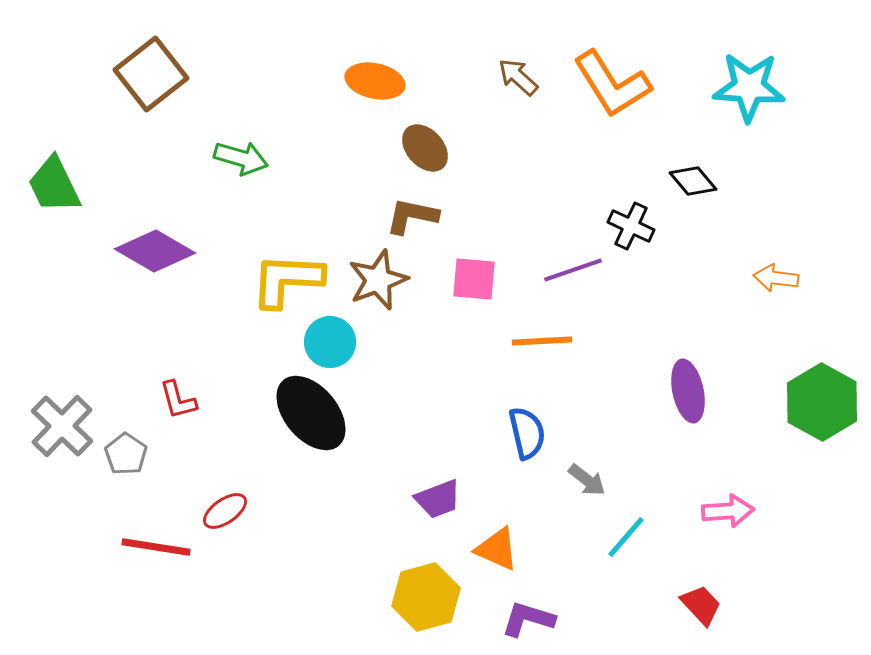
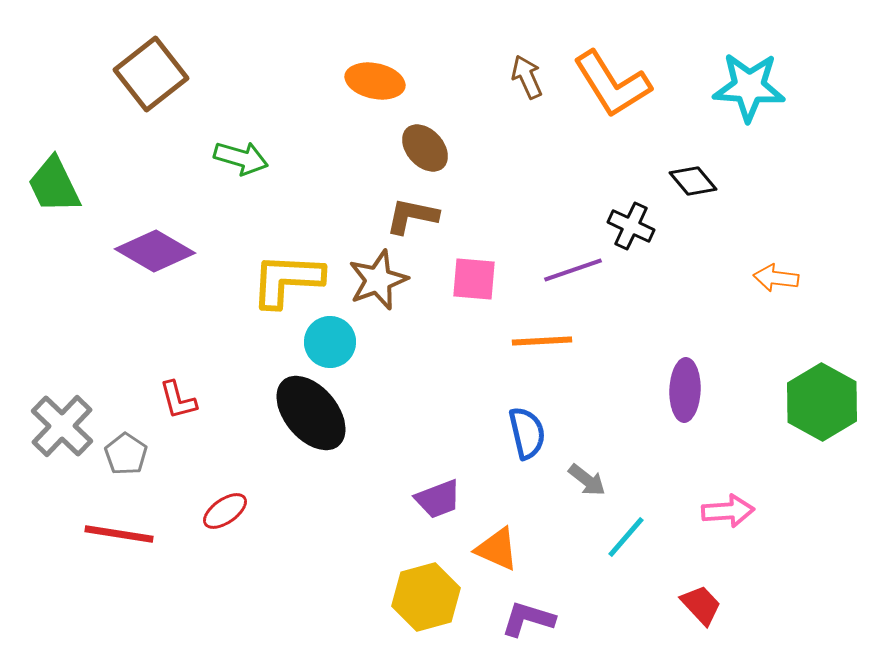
brown arrow: moved 9 px right; rotated 24 degrees clockwise
purple ellipse: moved 3 px left, 1 px up; rotated 14 degrees clockwise
red line: moved 37 px left, 13 px up
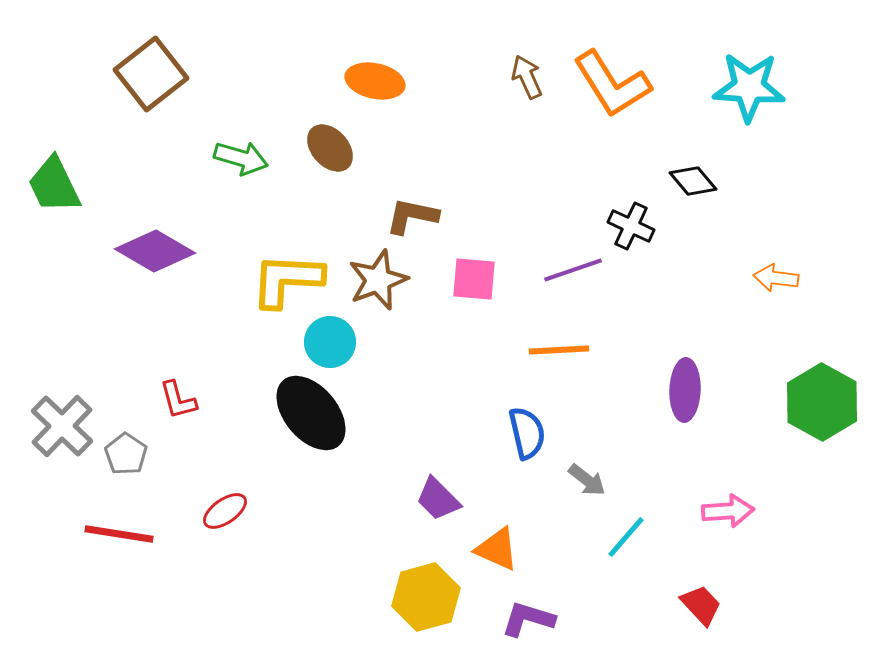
brown ellipse: moved 95 px left
orange line: moved 17 px right, 9 px down
purple trapezoid: rotated 66 degrees clockwise
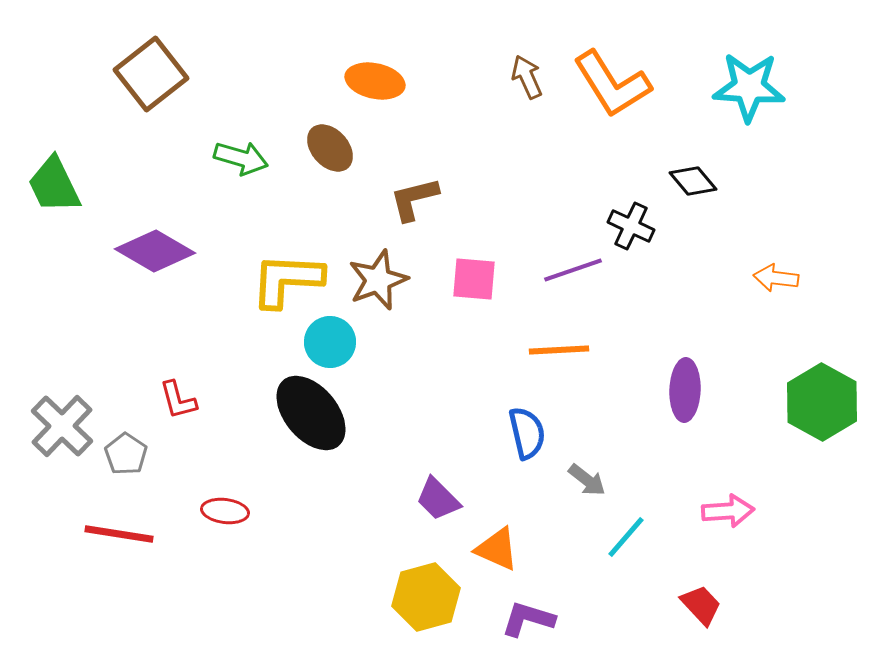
brown L-shape: moved 2 px right, 17 px up; rotated 26 degrees counterclockwise
red ellipse: rotated 42 degrees clockwise
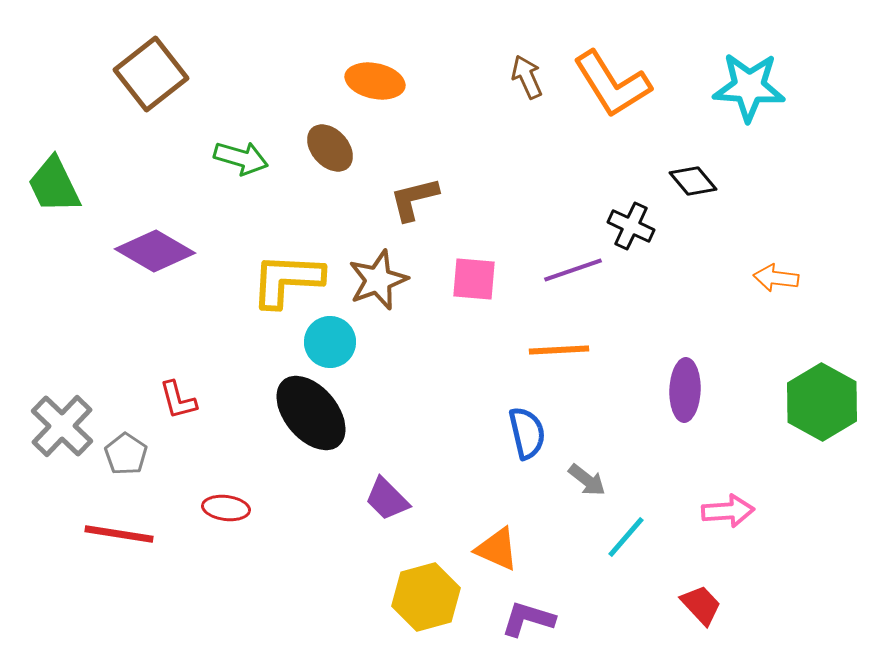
purple trapezoid: moved 51 px left
red ellipse: moved 1 px right, 3 px up
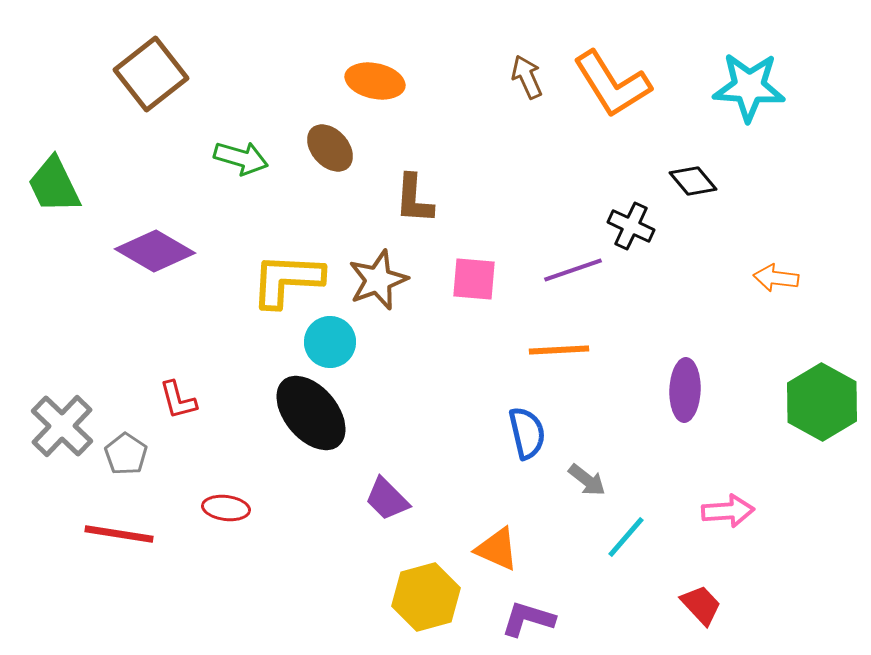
brown L-shape: rotated 72 degrees counterclockwise
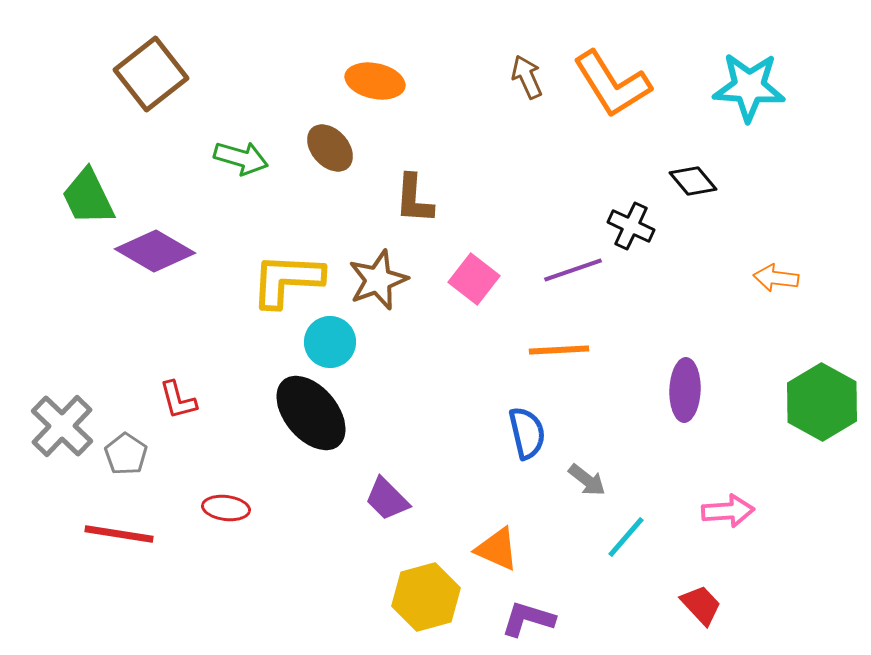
green trapezoid: moved 34 px right, 12 px down
pink square: rotated 33 degrees clockwise
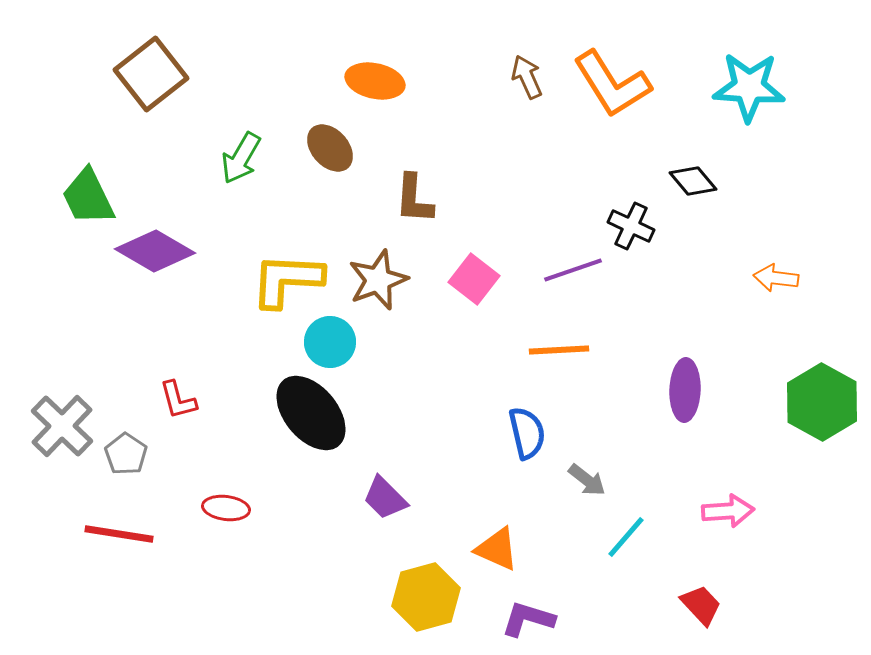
green arrow: rotated 104 degrees clockwise
purple trapezoid: moved 2 px left, 1 px up
